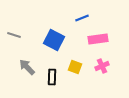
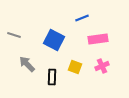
gray arrow: moved 3 px up
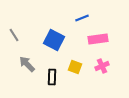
gray line: rotated 40 degrees clockwise
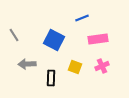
gray arrow: rotated 48 degrees counterclockwise
black rectangle: moved 1 px left, 1 px down
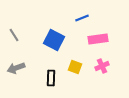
gray arrow: moved 11 px left, 4 px down; rotated 18 degrees counterclockwise
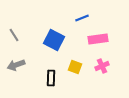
gray arrow: moved 3 px up
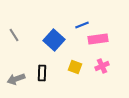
blue line: moved 7 px down
blue square: rotated 15 degrees clockwise
gray arrow: moved 14 px down
black rectangle: moved 9 px left, 5 px up
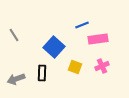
blue square: moved 7 px down
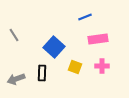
blue line: moved 3 px right, 8 px up
pink cross: rotated 24 degrees clockwise
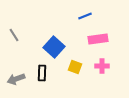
blue line: moved 1 px up
